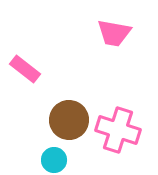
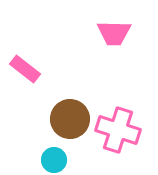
pink trapezoid: rotated 9 degrees counterclockwise
brown circle: moved 1 px right, 1 px up
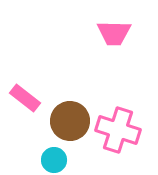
pink rectangle: moved 29 px down
brown circle: moved 2 px down
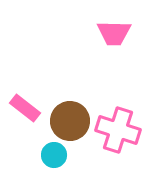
pink rectangle: moved 10 px down
cyan circle: moved 5 px up
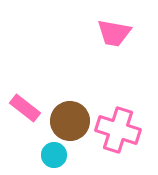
pink trapezoid: rotated 9 degrees clockwise
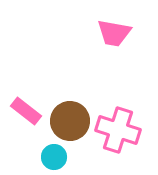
pink rectangle: moved 1 px right, 3 px down
cyan circle: moved 2 px down
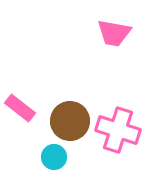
pink rectangle: moved 6 px left, 3 px up
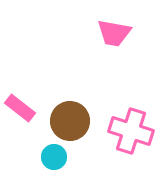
pink cross: moved 13 px right, 1 px down
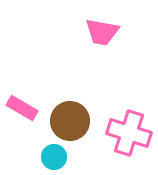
pink trapezoid: moved 12 px left, 1 px up
pink rectangle: moved 2 px right; rotated 8 degrees counterclockwise
pink cross: moved 2 px left, 2 px down
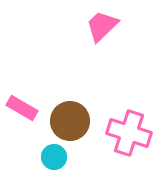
pink trapezoid: moved 6 px up; rotated 126 degrees clockwise
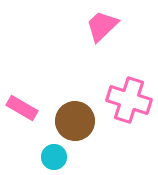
brown circle: moved 5 px right
pink cross: moved 33 px up
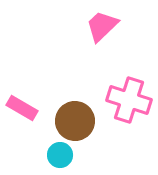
cyan circle: moved 6 px right, 2 px up
